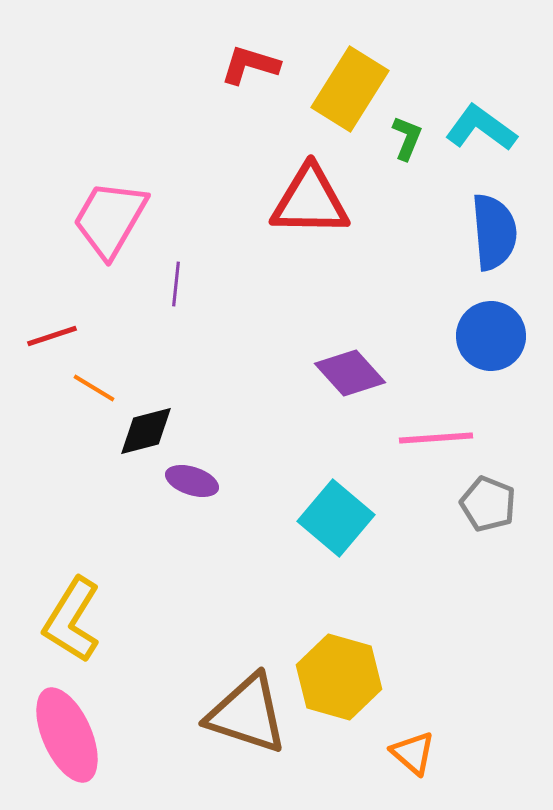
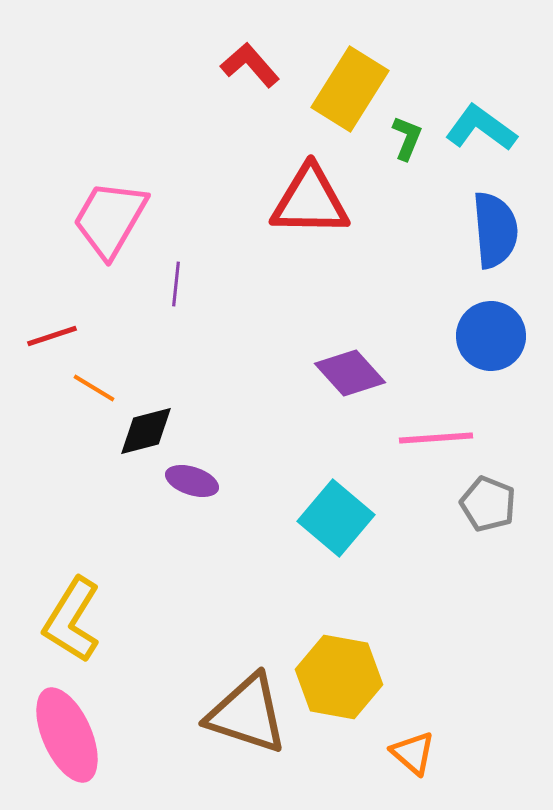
red L-shape: rotated 32 degrees clockwise
blue semicircle: moved 1 px right, 2 px up
yellow hexagon: rotated 6 degrees counterclockwise
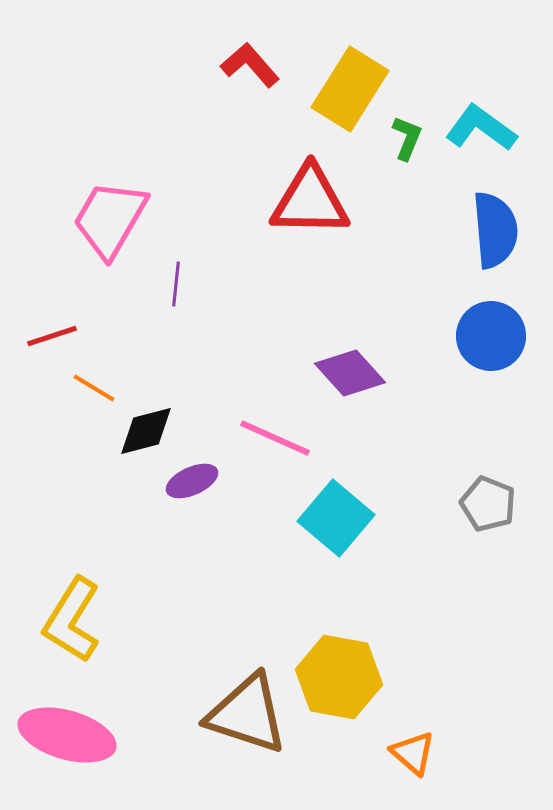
pink line: moved 161 px left; rotated 28 degrees clockwise
purple ellipse: rotated 42 degrees counterclockwise
pink ellipse: rotated 50 degrees counterclockwise
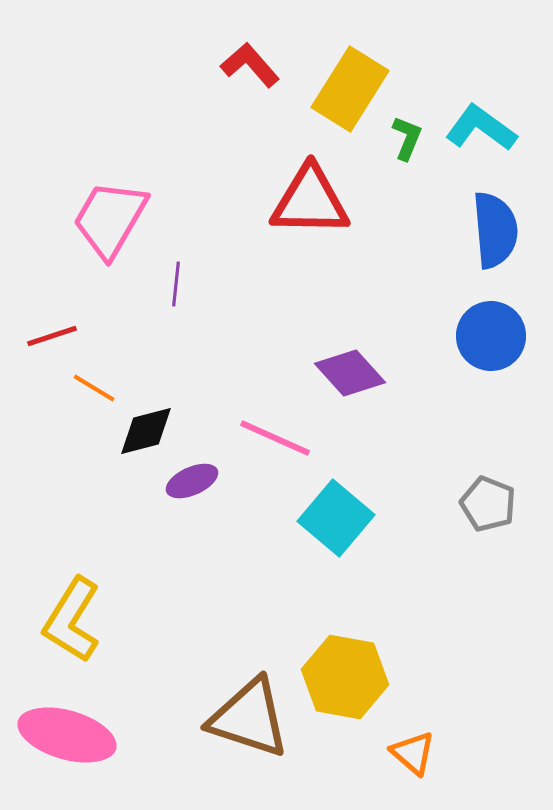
yellow hexagon: moved 6 px right
brown triangle: moved 2 px right, 4 px down
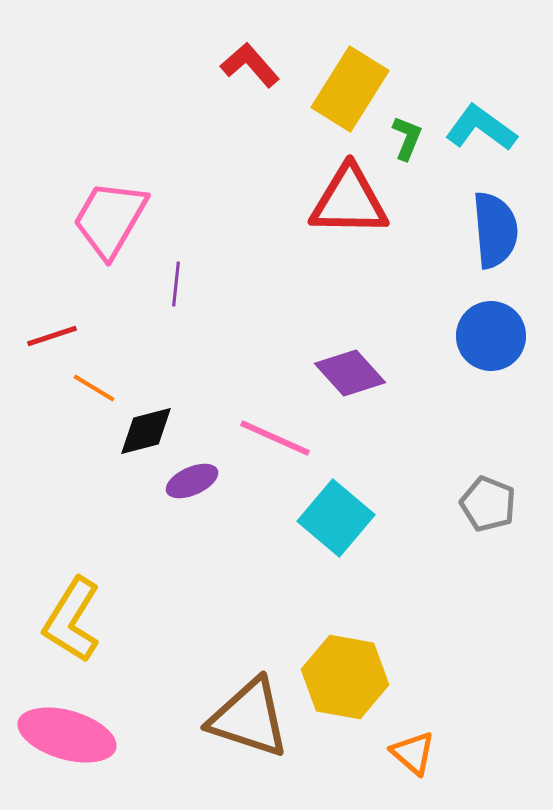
red triangle: moved 39 px right
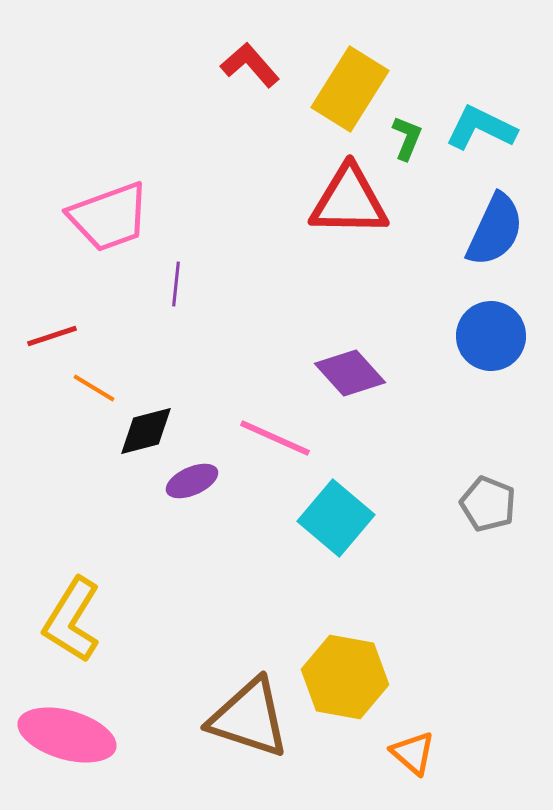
cyan L-shape: rotated 10 degrees counterclockwise
pink trapezoid: moved 1 px left, 2 px up; rotated 140 degrees counterclockwise
blue semicircle: rotated 30 degrees clockwise
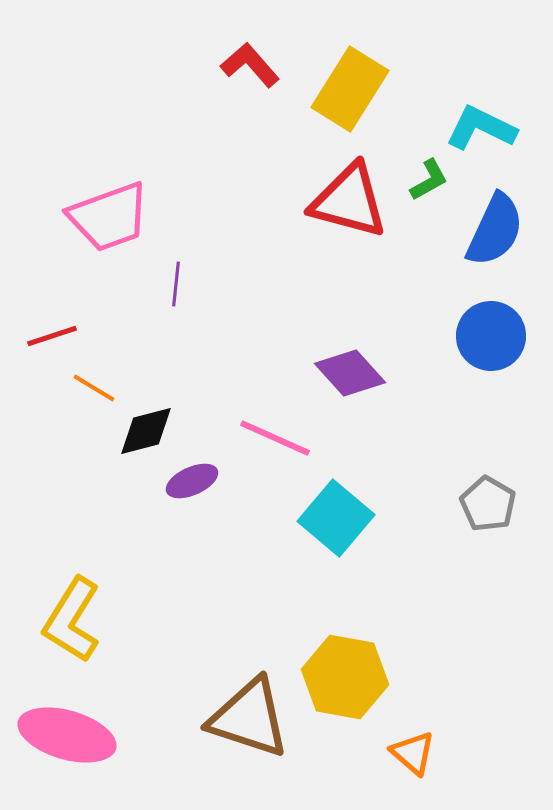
green L-shape: moved 22 px right, 42 px down; rotated 39 degrees clockwise
red triangle: rotated 14 degrees clockwise
gray pentagon: rotated 8 degrees clockwise
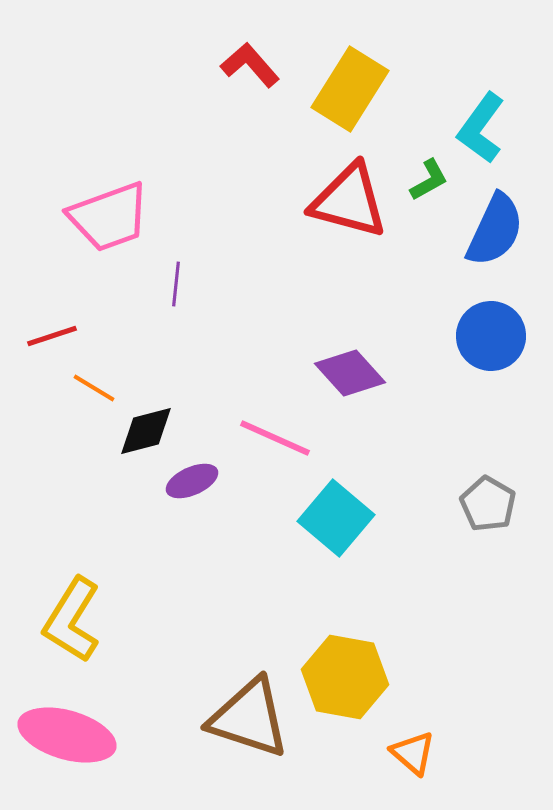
cyan L-shape: rotated 80 degrees counterclockwise
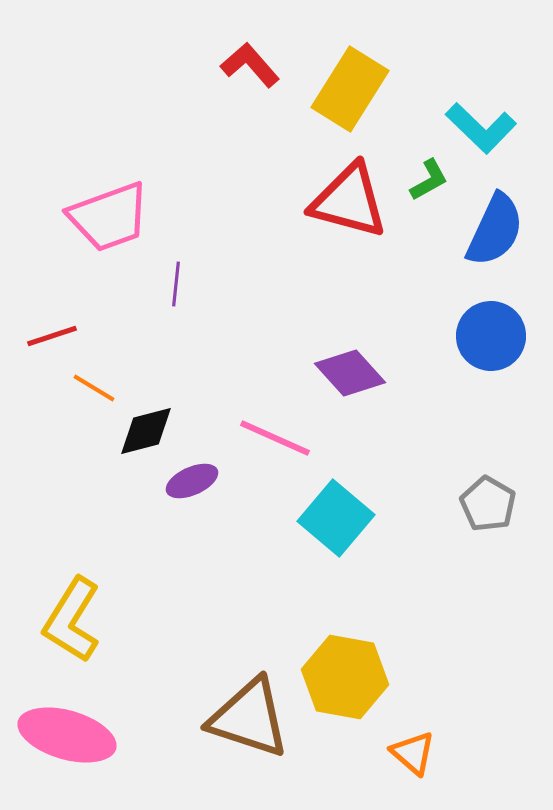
cyan L-shape: rotated 82 degrees counterclockwise
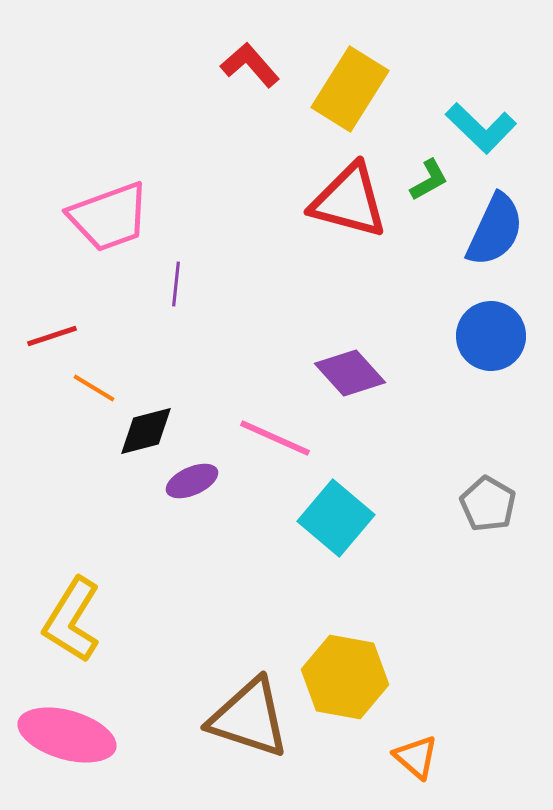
orange triangle: moved 3 px right, 4 px down
